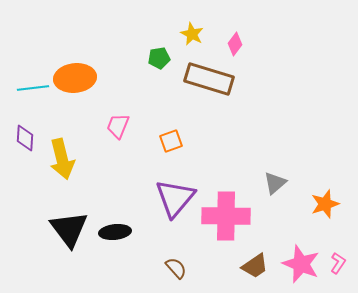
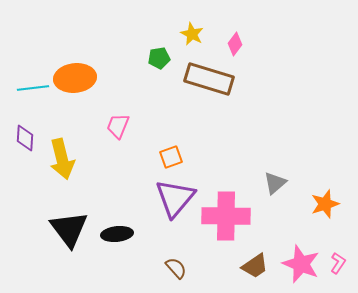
orange square: moved 16 px down
black ellipse: moved 2 px right, 2 px down
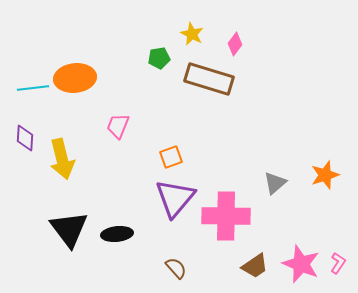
orange star: moved 29 px up
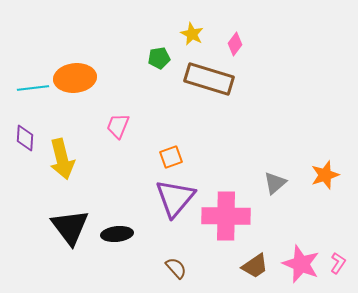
black triangle: moved 1 px right, 2 px up
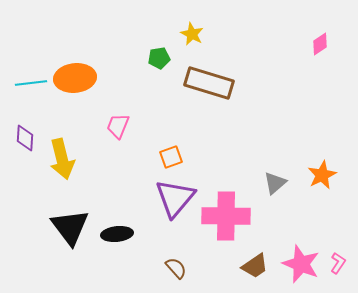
pink diamond: moved 85 px right; rotated 20 degrees clockwise
brown rectangle: moved 4 px down
cyan line: moved 2 px left, 5 px up
orange star: moved 3 px left; rotated 8 degrees counterclockwise
